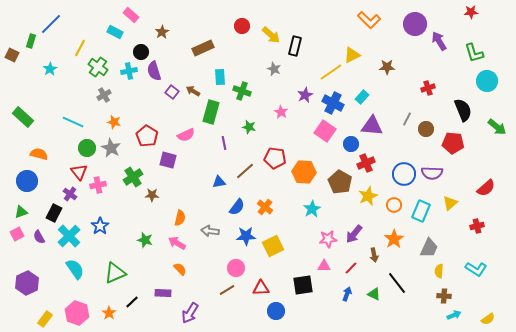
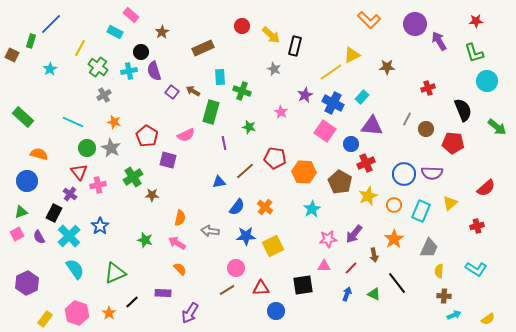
red star at (471, 12): moved 5 px right, 9 px down
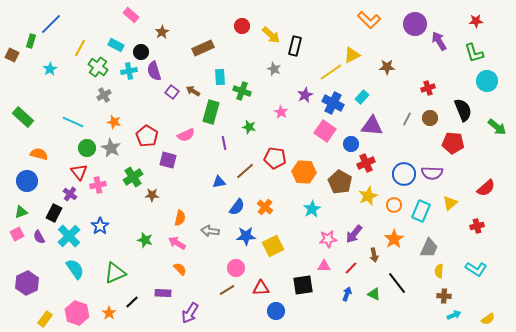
cyan rectangle at (115, 32): moved 1 px right, 13 px down
brown circle at (426, 129): moved 4 px right, 11 px up
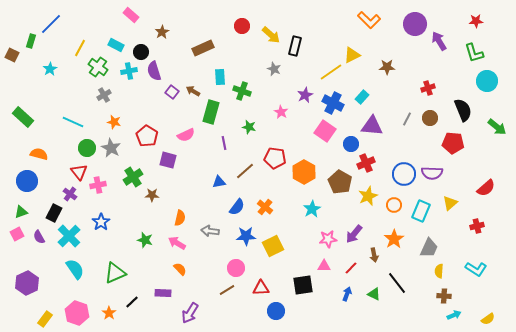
orange hexagon at (304, 172): rotated 25 degrees clockwise
blue star at (100, 226): moved 1 px right, 4 px up
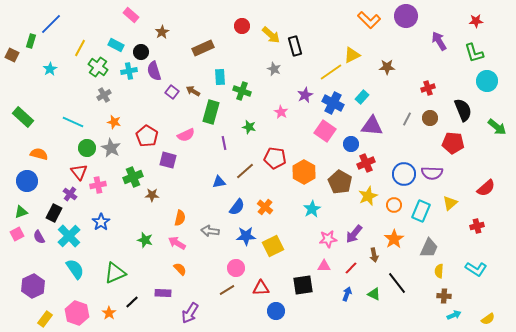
purple circle at (415, 24): moved 9 px left, 8 px up
black rectangle at (295, 46): rotated 30 degrees counterclockwise
green cross at (133, 177): rotated 12 degrees clockwise
purple hexagon at (27, 283): moved 6 px right, 3 px down
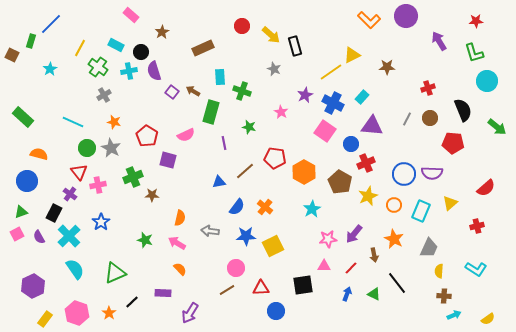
orange star at (394, 239): rotated 12 degrees counterclockwise
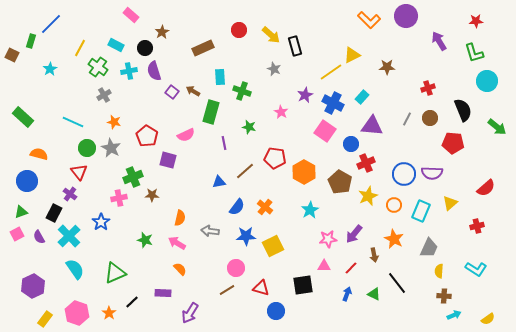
red circle at (242, 26): moved 3 px left, 4 px down
black circle at (141, 52): moved 4 px right, 4 px up
pink cross at (98, 185): moved 21 px right, 13 px down
cyan star at (312, 209): moved 2 px left, 1 px down
red triangle at (261, 288): rotated 18 degrees clockwise
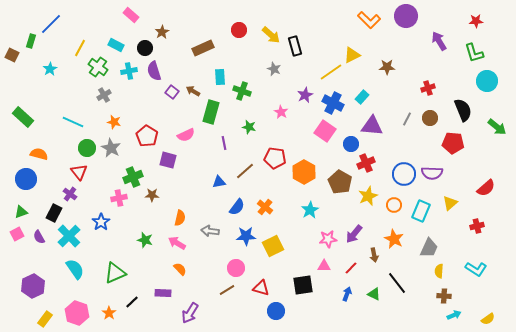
blue circle at (27, 181): moved 1 px left, 2 px up
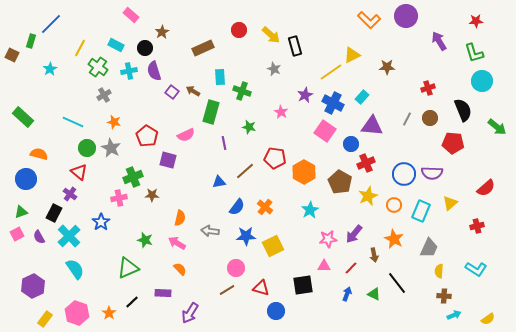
cyan circle at (487, 81): moved 5 px left
red triangle at (79, 172): rotated 12 degrees counterclockwise
green triangle at (115, 273): moved 13 px right, 5 px up
